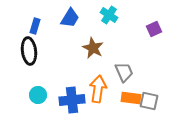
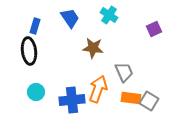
blue trapezoid: rotated 65 degrees counterclockwise
brown star: rotated 20 degrees counterclockwise
orange arrow: rotated 12 degrees clockwise
cyan circle: moved 2 px left, 3 px up
gray square: rotated 18 degrees clockwise
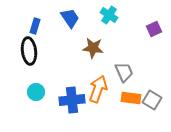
gray square: moved 3 px right, 1 px up
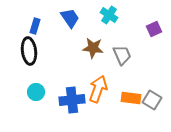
gray trapezoid: moved 2 px left, 17 px up
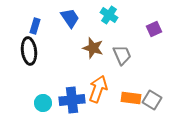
brown star: rotated 10 degrees clockwise
cyan circle: moved 7 px right, 11 px down
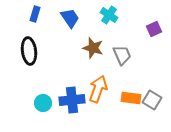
blue rectangle: moved 12 px up
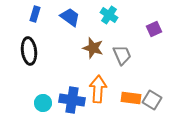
blue trapezoid: moved 1 px up; rotated 20 degrees counterclockwise
orange arrow: rotated 16 degrees counterclockwise
blue cross: rotated 15 degrees clockwise
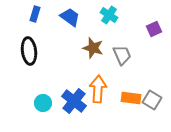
blue cross: moved 2 px right, 1 px down; rotated 30 degrees clockwise
